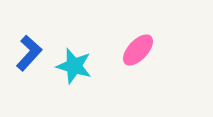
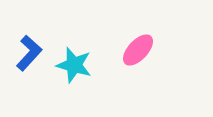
cyan star: moved 1 px up
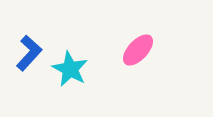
cyan star: moved 4 px left, 4 px down; rotated 12 degrees clockwise
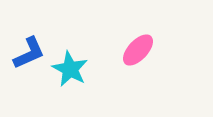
blue L-shape: rotated 24 degrees clockwise
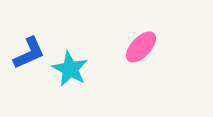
pink ellipse: moved 3 px right, 3 px up
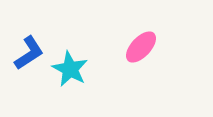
blue L-shape: rotated 9 degrees counterclockwise
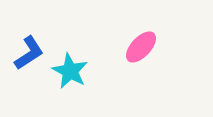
cyan star: moved 2 px down
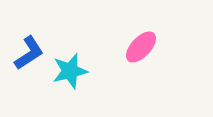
cyan star: rotated 30 degrees clockwise
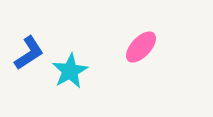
cyan star: rotated 15 degrees counterclockwise
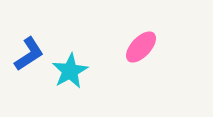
blue L-shape: moved 1 px down
